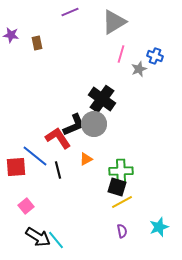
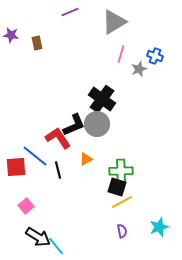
gray circle: moved 3 px right
cyan line: moved 6 px down
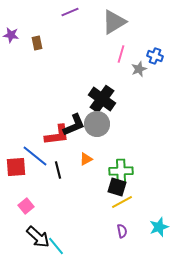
red L-shape: moved 1 px left, 3 px up; rotated 116 degrees clockwise
black arrow: rotated 10 degrees clockwise
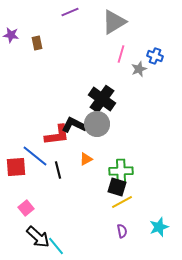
black L-shape: rotated 130 degrees counterclockwise
pink square: moved 2 px down
